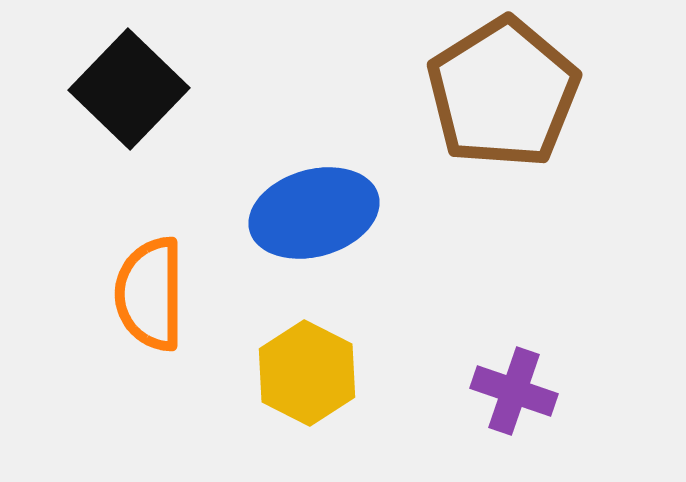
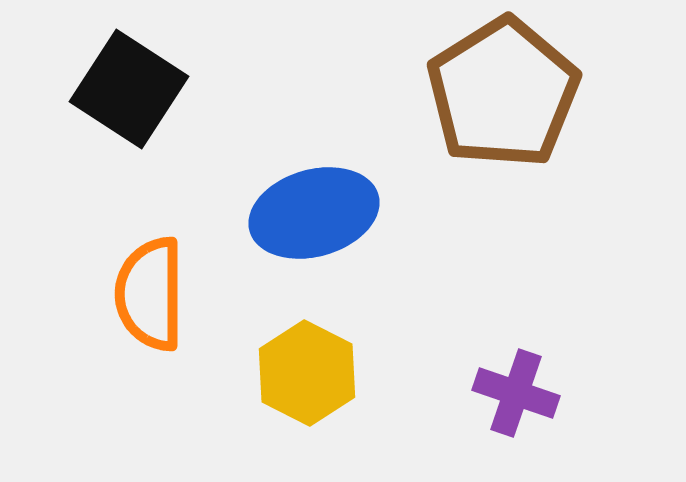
black square: rotated 11 degrees counterclockwise
purple cross: moved 2 px right, 2 px down
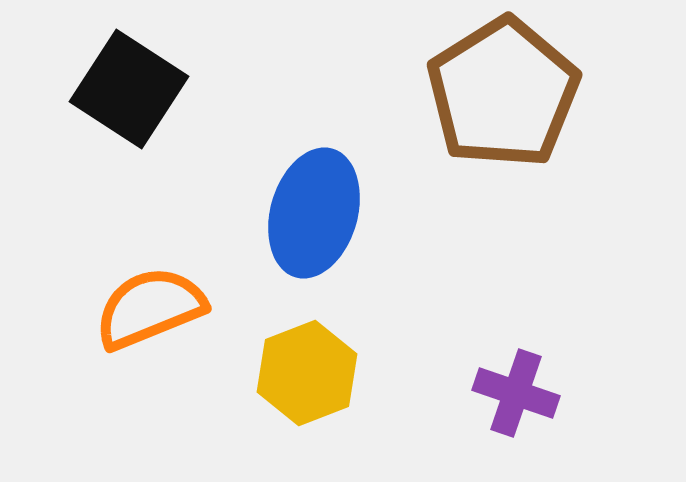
blue ellipse: rotated 58 degrees counterclockwise
orange semicircle: moved 14 px down; rotated 68 degrees clockwise
yellow hexagon: rotated 12 degrees clockwise
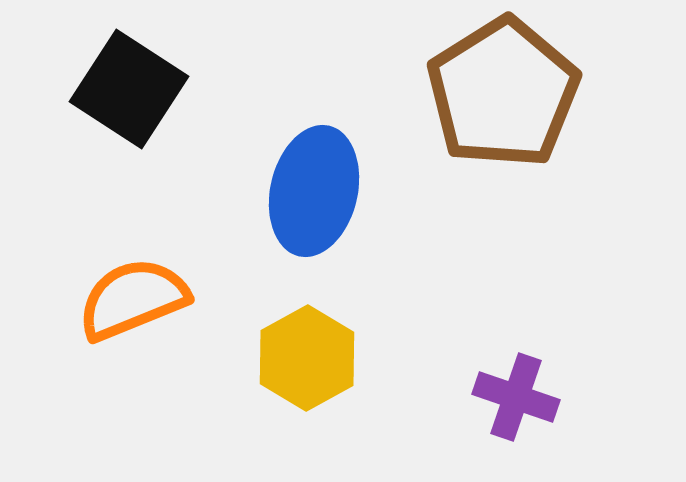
blue ellipse: moved 22 px up; rotated 3 degrees counterclockwise
orange semicircle: moved 17 px left, 9 px up
yellow hexagon: moved 15 px up; rotated 8 degrees counterclockwise
purple cross: moved 4 px down
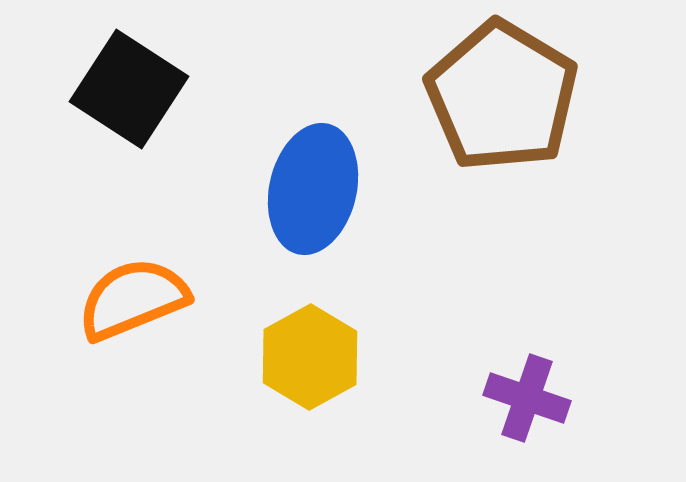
brown pentagon: moved 1 px left, 3 px down; rotated 9 degrees counterclockwise
blue ellipse: moved 1 px left, 2 px up
yellow hexagon: moved 3 px right, 1 px up
purple cross: moved 11 px right, 1 px down
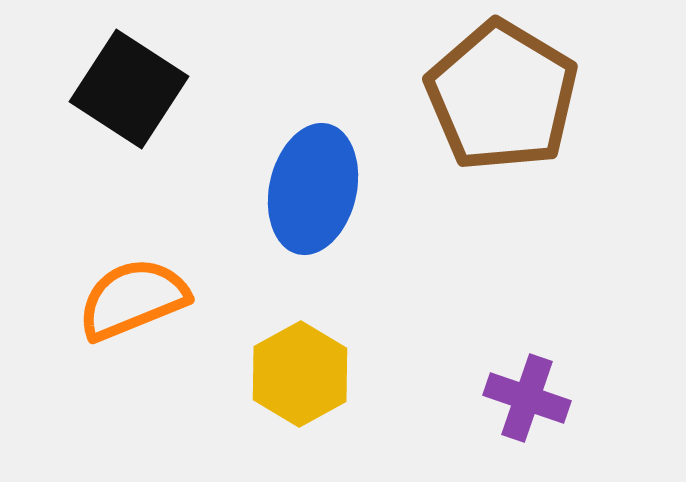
yellow hexagon: moved 10 px left, 17 px down
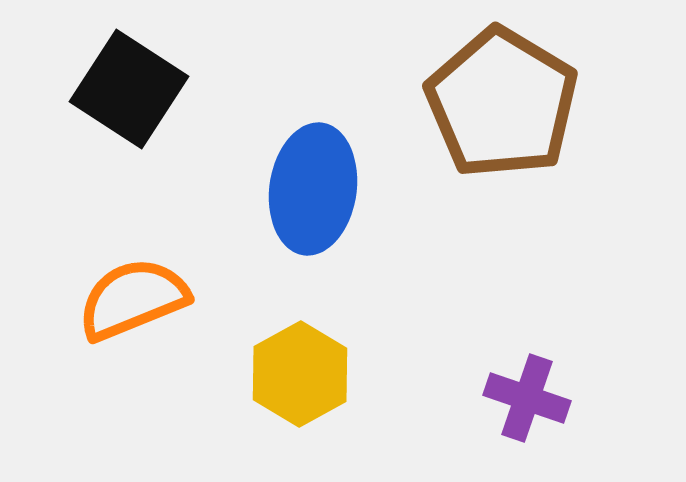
brown pentagon: moved 7 px down
blue ellipse: rotated 5 degrees counterclockwise
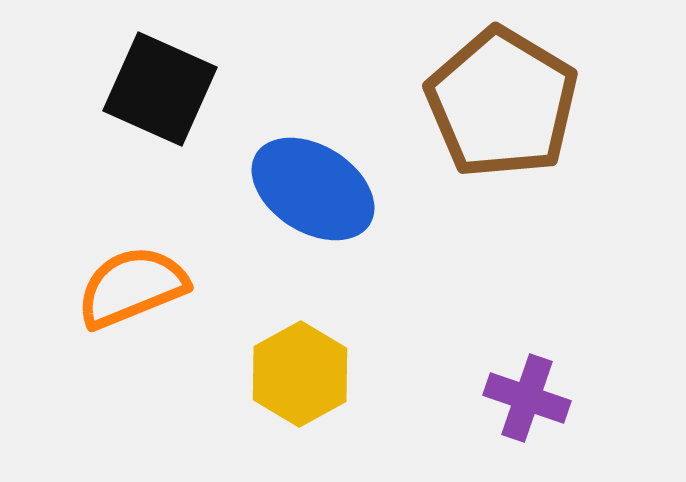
black square: moved 31 px right; rotated 9 degrees counterclockwise
blue ellipse: rotated 66 degrees counterclockwise
orange semicircle: moved 1 px left, 12 px up
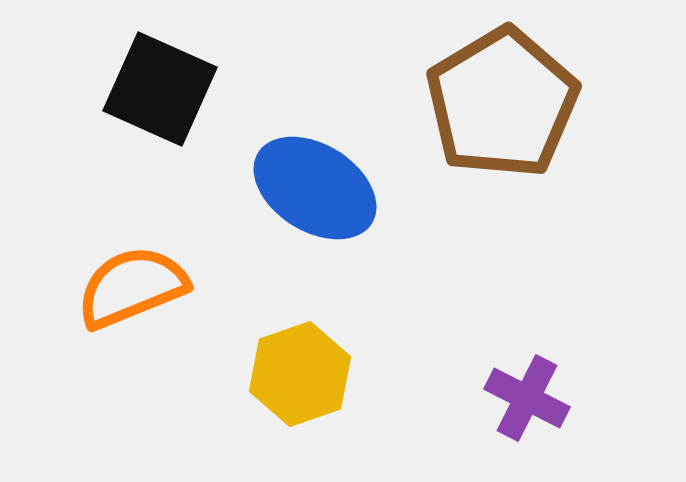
brown pentagon: rotated 10 degrees clockwise
blue ellipse: moved 2 px right, 1 px up
yellow hexagon: rotated 10 degrees clockwise
purple cross: rotated 8 degrees clockwise
